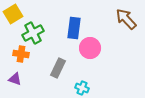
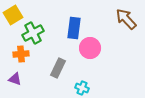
yellow square: moved 1 px down
orange cross: rotated 14 degrees counterclockwise
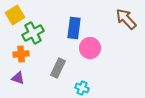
yellow square: moved 2 px right
purple triangle: moved 3 px right, 1 px up
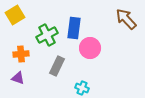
green cross: moved 14 px right, 2 px down
gray rectangle: moved 1 px left, 2 px up
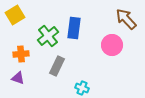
green cross: moved 1 px right, 1 px down; rotated 10 degrees counterclockwise
pink circle: moved 22 px right, 3 px up
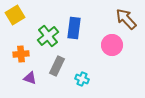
purple triangle: moved 12 px right
cyan cross: moved 9 px up
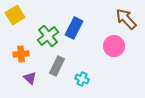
blue rectangle: rotated 20 degrees clockwise
pink circle: moved 2 px right, 1 px down
purple triangle: rotated 24 degrees clockwise
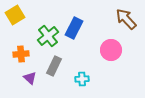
pink circle: moved 3 px left, 4 px down
gray rectangle: moved 3 px left
cyan cross: rotated 24 degrees counterclockwise
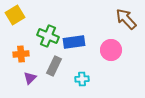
blue rectangle: moved 14 px down; rotated 55 degrees clockwise
green cross: rotated 30 degrees counterclockwise
purple triangle: rotated 32 degrees clockwise
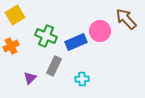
green cross: moved 2 px left
blue rectangle: moved 2 px right; rotated 15 degrees counterclockwise
pink circle: moved 11 px left, 19 px up
orange cross: moved 10 px left, 8 px up; rotated 21 degrees counterclockwise
